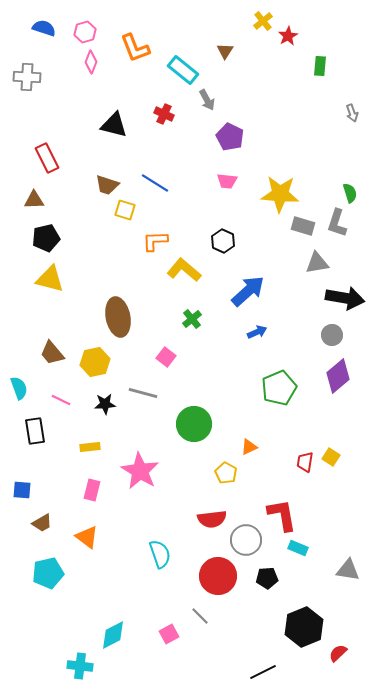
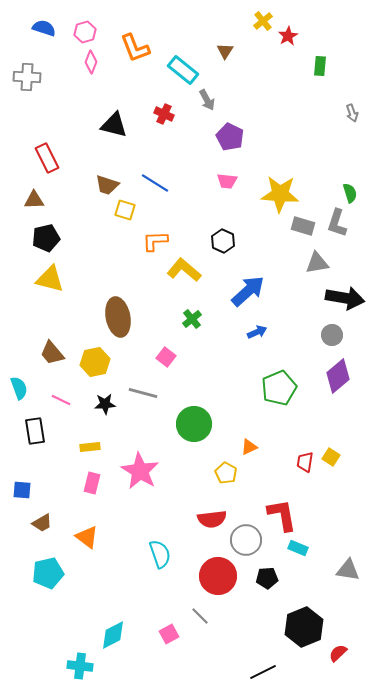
pink rectangle at (92, 490): moved 7 px up
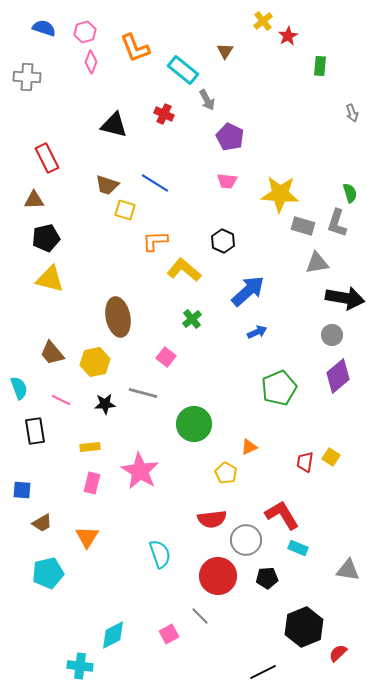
red L-shape at (282, 515): rotated 21 degrees counterclockwise
orange triangle at (87, 537): rotated 25 degrees clockwise
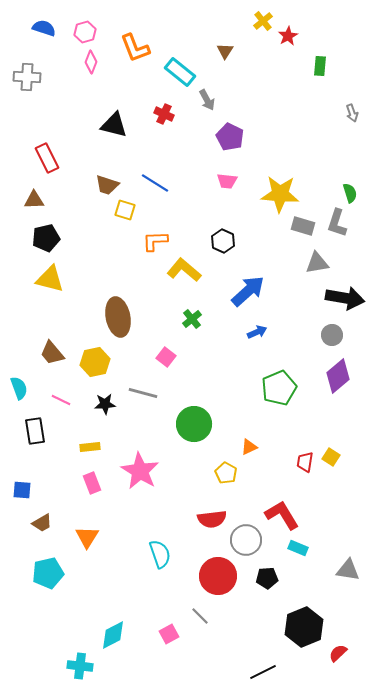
cyan rectangle at (183, 70): moved 3 px left, 2 px down
pink rectangle at (92, 483): rotated 35 degrees counterclockwise
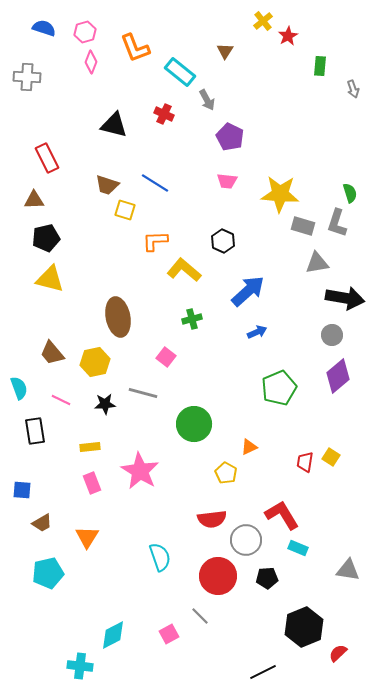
gray arrow at (352, 113): moved 1 px right, 24 px up
green cross at (192, 319): rotated 24 degrees clockwise
cyan semicircle at (160, 554): moved 3 px down
